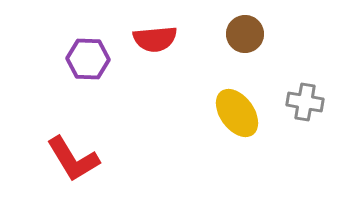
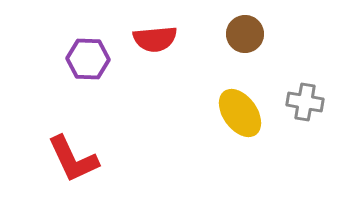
yellow ellipse: moved 3 px right
red L-shape: rotated 6 degrees clockwise
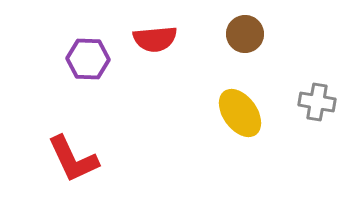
gray cross: moved 12 px right
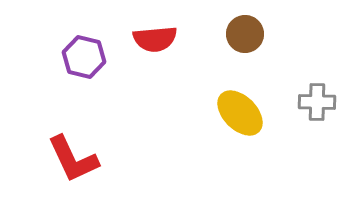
purple hexagon: moved 4 px left, 2 px up; rotated 12 degrees clockwise
gray cross: rotated 9 degrees counterclockwise
yellow ellipse: rotated 9 degrees counterclockwise
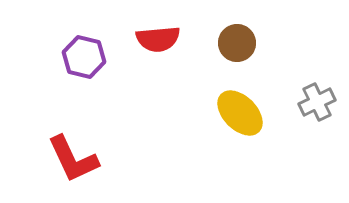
brown circle: moved 8 px left, 9 px down
red semicircle: moved 3 px right
gray cross: rotated 27 degrees counterclockwise
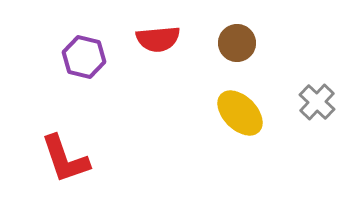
gray cross: rotated 21 degrees counterclockwise
red L-shape: moved 8 px left; rotated 6 degrees clockwise
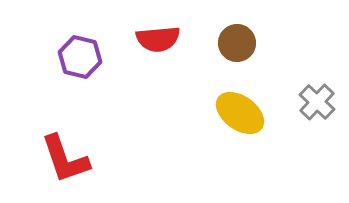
purple hexagon: moved 4 px left
yellow ellipse: rotated 9 degrees counterclockwise
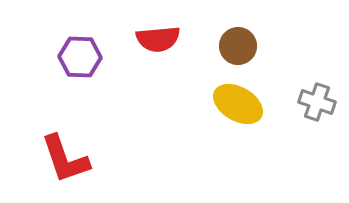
brown circle: moved 1 px right, 3 px down
purple hexagon: rotated 12 degrees counterclockwise
gray cross: rotated 24 degrees counterclockwise
yellow ellipse: moved 2 px left, 9 px up; rotated 6 degrees counterclockwise
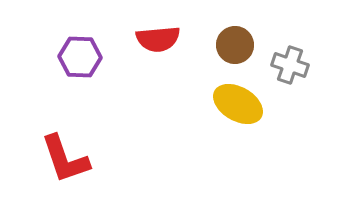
brown circle: moved 3 px left, 1 px up
gray cross: moved 27 px left, 37 px up
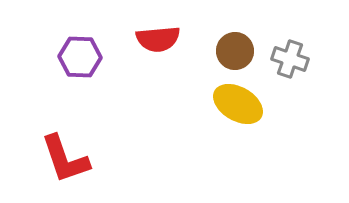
brown circle: moved 6 px down
gray cross: moved 6 px up
